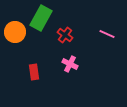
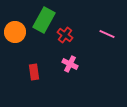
green rectangle: moved 3 px right, 2 px down
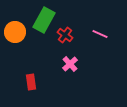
pink line: moved 7 px left
pink cross: rotated 21 degrees clockwise
red rectangle: moved 3 px left, 10 px down
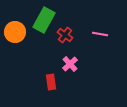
pink line: rotated 14 degrees counterclockwise
red rectangle: moved 20 px right
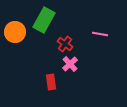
red cross: moved 9 px down
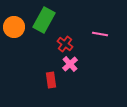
orange circle: moved 1 px left, 5 px up
red rectangle: moved 2 px up
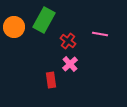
red cross: moved 3 px right, 3 px up
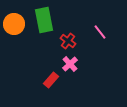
green rectangle: rotated 40 degrees counterclockwise
orange circle: moved 3 px up
pink line: moved 2 px up; rotated 42 degrees clockwise
red rectangle: rotated 49 degrees clockwise
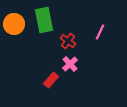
pink line: rotated 63 degrees clockwise
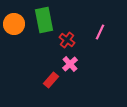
red cross: moved 1 px left, 1 px up
